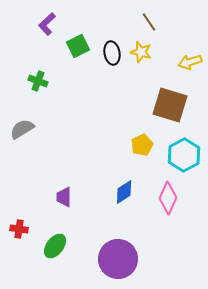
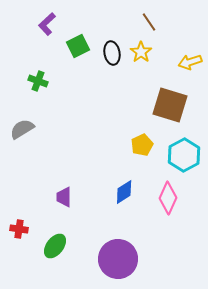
yellow star: rotated 20 degrees clockwise
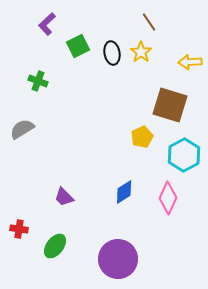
yellow arrow: rotated 15 degrees clockwise
yellow pentagon: moved 8 px up
purple trapezoid: rotated 45 degrees counterclockwise
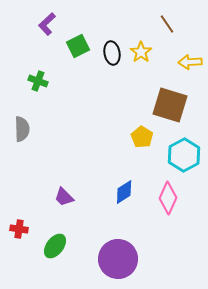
brown line: moved 18 px right, 2 px down
gray semicircle: rotated 120 degrees clockwise
yellow pentagon: rotated 15 degrees counterclockwise
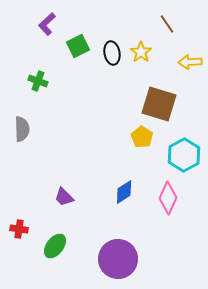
brown square: moved 11 px left, 1 px up
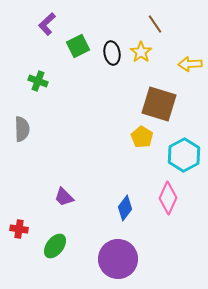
brown line: moved 12 px left
yellow arrow: moved 2 px down
blue diamond: moved 1 px right, 16 px down; rotated 20 degrees counterclockwise
